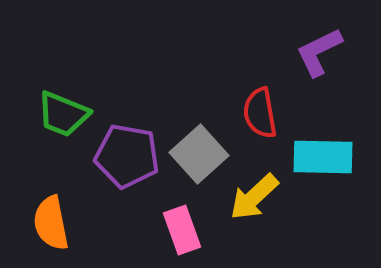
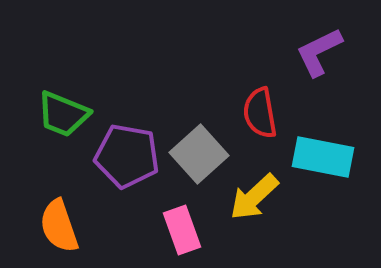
cyan rectangle: rotated 10 degrees clockwise
orange semicircle: moved 8 px right, 3 px down; rotated 8 degrees counterclockwise
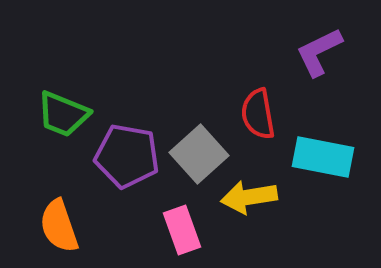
red semicircle: moved 2 px left, 1 px down
yellow arrow: moved 5 px left; rotated 34 degrees clockwise
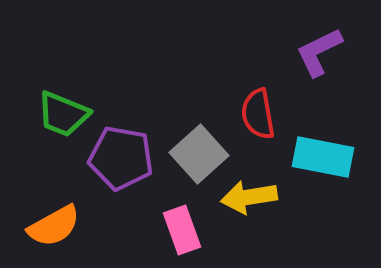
purple pentagon: moved 6 px left, 2 px down
orange semicircle: moved 5 px left; rotated 100 degrees counterclockwise
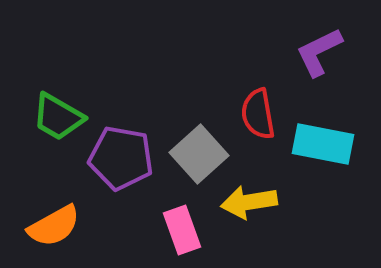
green trapezoid: moved 5 px left, 3 px down; rotated 8 degrees clockwise
cyan rectangle: moved 13 px up
yellow arrow: moved 5 px down
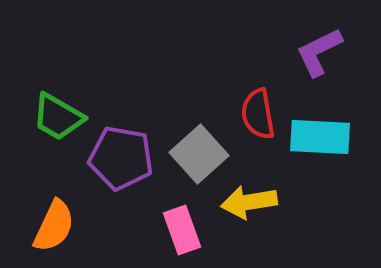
cyan rectangle: moved 3 px left, 7 px up; rotated 8 degrees counterclockwise
orange semicircle: rotated 36 degrees counterclockwise
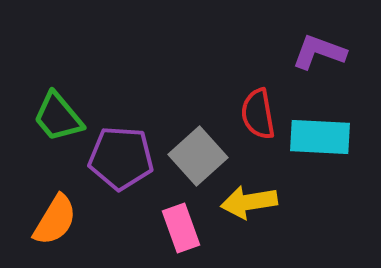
purple L-shape: rotated 46 degrees clockwise
green trapezoid: rotated 20 degrees clockwise
gray square: moved 1 px left, 2 px down
purple pentagon: rotated 6 degrees counterclockwise
orange semicircle: moved 1 px right, 6 px up; rotated 6 degrees clockwise
pink rectangle: moved 1 px left, 2 px up
